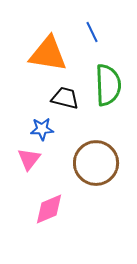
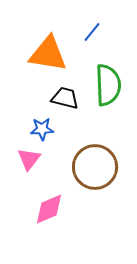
blue line: rotated 65 degrees clockwise
brown circle: moved 1 px left, 4 px down
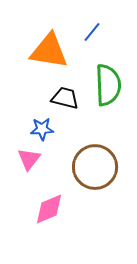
orange triangle: moved 1 px right, 3 px up
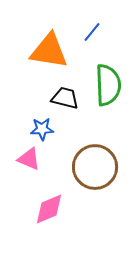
pink triangle: rotated 45 degrees counterclockwise
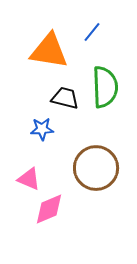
green semicircle: moved 3 px left, 2 px down
pink triangle: moved 20 px down
brown circle: moved 1 px right, 1 px down
